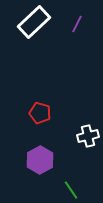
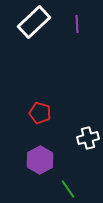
purple line: rotated 30 degrees counterclockwise
white cross: moved 2 px down
green line: moved 3 px left, 1 px up
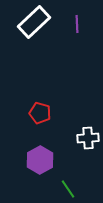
white cross: rotated 10 degrees clockwise
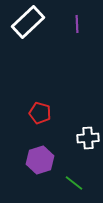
white rectangle: moved 6 px left
purple hexagon: rotated 12 degrees clockwise
green line: moved 6 px right, 6 px up; rotated 18 degrees counterclockwise
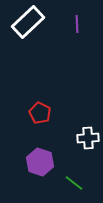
red pentagon: rotated 10 degrees clockwise
purple hexagon: moved 2 px down; rotated 24 degrees counterclockwise
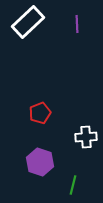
red pentagon: rotated 25 degrees clockwise
white cross: moved 2 px left, 1 px up
green line: moved 1 px left, 2 px down; rotated 66 degrees clockwise
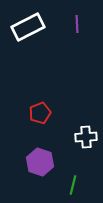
white rectangle: moved 5 px down; rotated 16 degrees clockwise
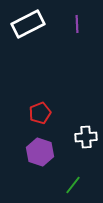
white rectangle: moved 3 px up
purple hexagon: moved 10 px up
green line: rotated 24 degrees clockwise
